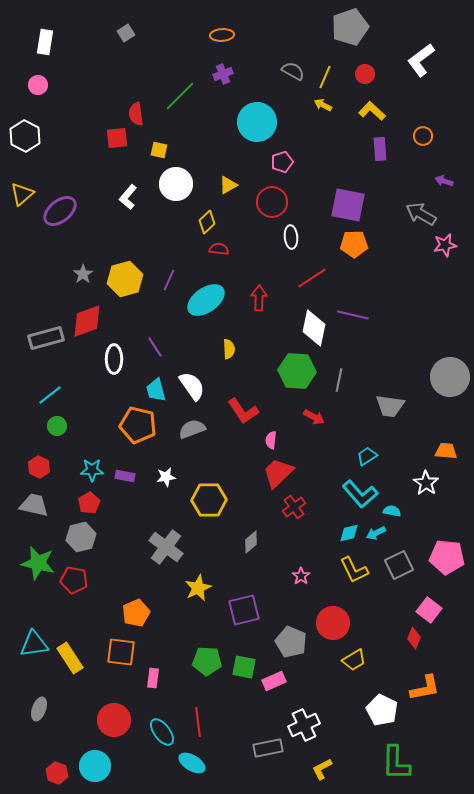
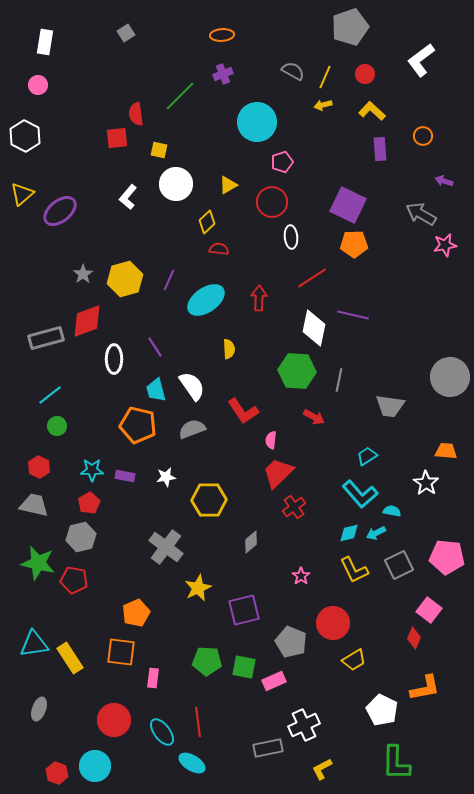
yellow arrow at (323, 105): rotated 42 degrees counterclockwise
purple square at (348, 205): rotated 15 degrees clockwise
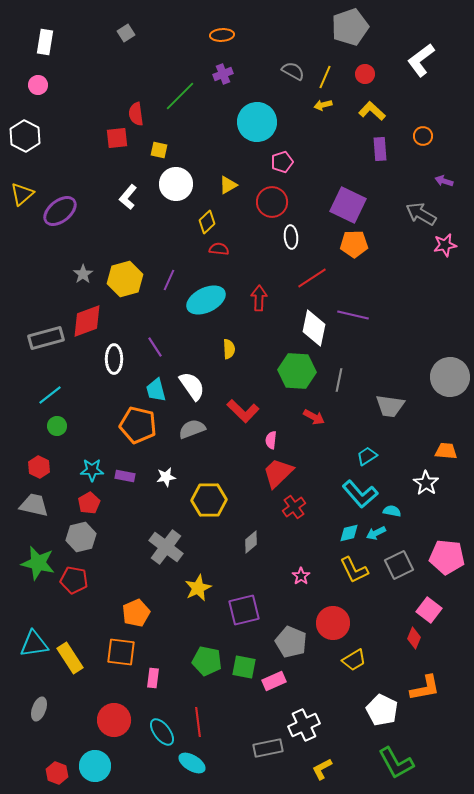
cyan ellipse at (206, 300): rotated 9 degrees clockwise
red L-shape at (243, 411): rotated 12 degrees counterclockwise
green pentagon at (207, 661): rotated 8 degrees clockwise
green L-shape at (396, 763): rotated 30 degrees counterclockwise
